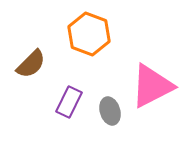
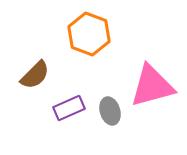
brown semicircle: moved 4 px right, 11 px down
pink triangle: rotated 12 degrees clockwise
purple rectangle: moved 6 px down; rotated 40 degrees clockwise
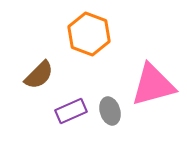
brown semicircle: moved 4 px right
pink triangle: moved 1 px right, 1 px up
purple rectangle: moved 2 px right, 3 px down
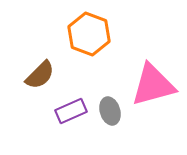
brown semicircle: moved 1 px right
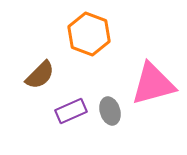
pink triangle: moved 1 px up
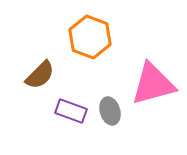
orange hexagon: moved 1 px right, 3 px down
purple rectangle: rotated 44 degrees clockwise
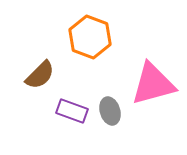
purple rectangle: moved 1 px right
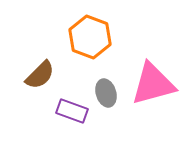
gray ellipse: moved 4 px left, 18 px up
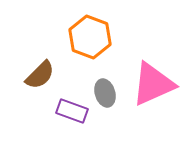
pink triangle: rotated 9 degrees counterclockwise
gray ellipse: moved 1 px left
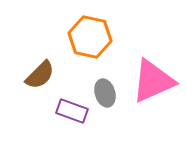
orange hexagon: rotated 9 degrees counterclockwise
pink triangle: moved 3 px up
